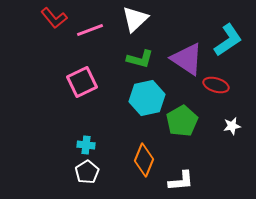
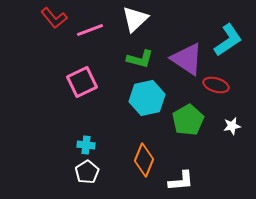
green pentagon: moved 6 px right, 1 px up
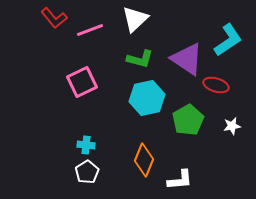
white L-shape: moved 1 px left, 1 px up
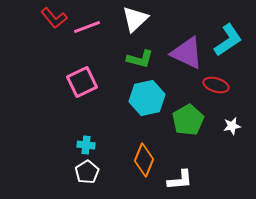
pink line: moved 3 px left, 3 px up
purple triangle: moved 6 px up; rotated 9 degrees counterclockwise
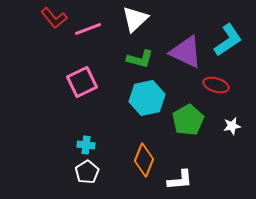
pink line: moved 1 px right, 2 px down
purple triangle: moved 1 px left, 1 px up
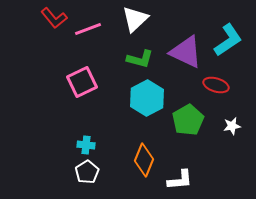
cyan hexagon: rotated 16 degrees counterclockwise
